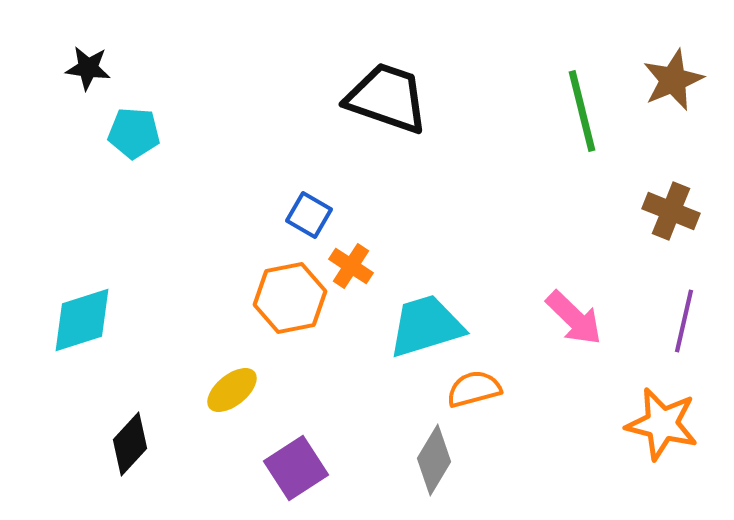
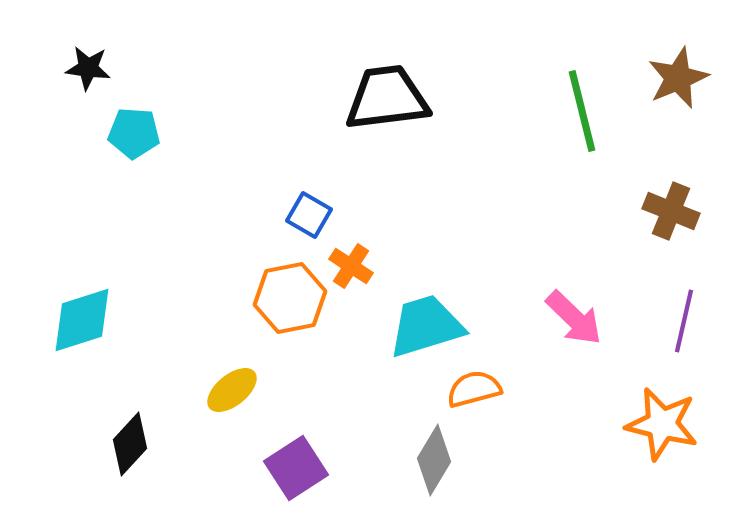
brown star: moved 5 px right, 2 px up
black trapezoid: rotated 26 degrees counterclockwise
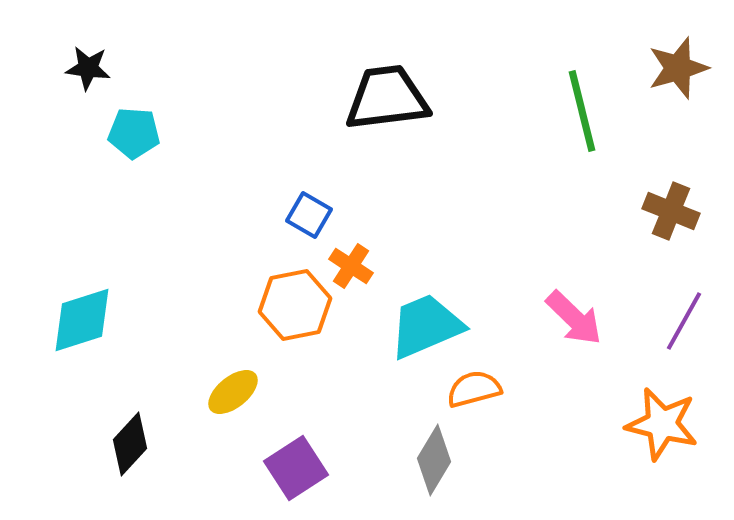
brown star: moved 10 px up; rotated 6 degrees clockwise
orange hexagon: moved 5 px right, 7 px down
purple line: rotated 16 degrees clockwise
cyan trapezoid: rotated 6 degrees counterclockwise
yellow ellipse: moved 1 px right, 2 px down
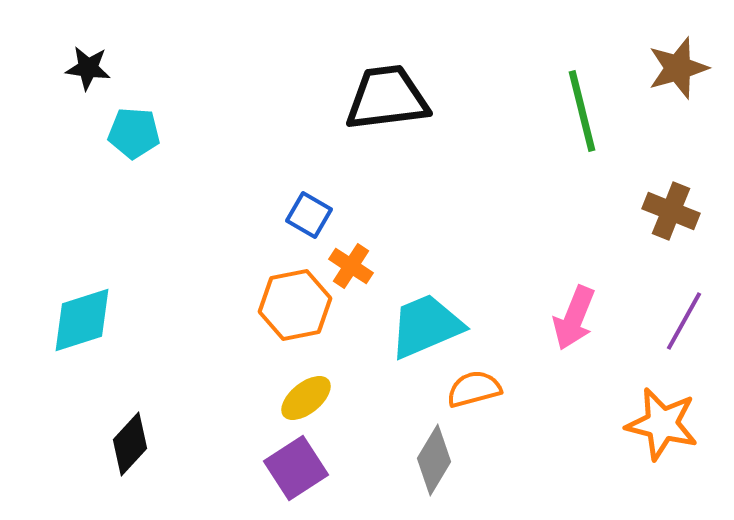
pink arrow: rotated 68 degrees clockwise
yellow ellipse: moved 73 px right, 6 px down
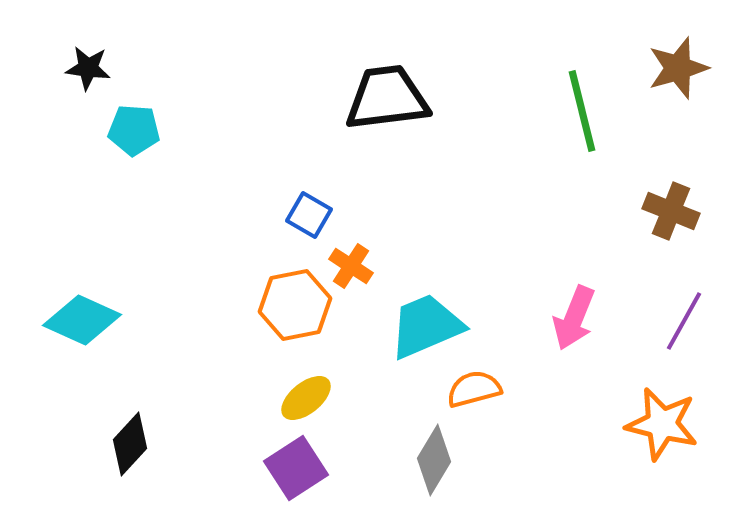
cyan pentagon: moved 3 px up
cyan diamond: rotated 42 degrees clockwise
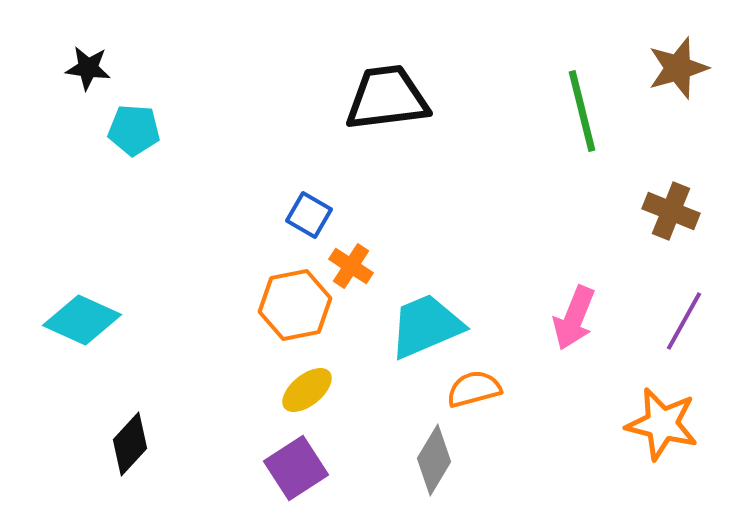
yellow ellipse: moved 1 px right, 8 px up
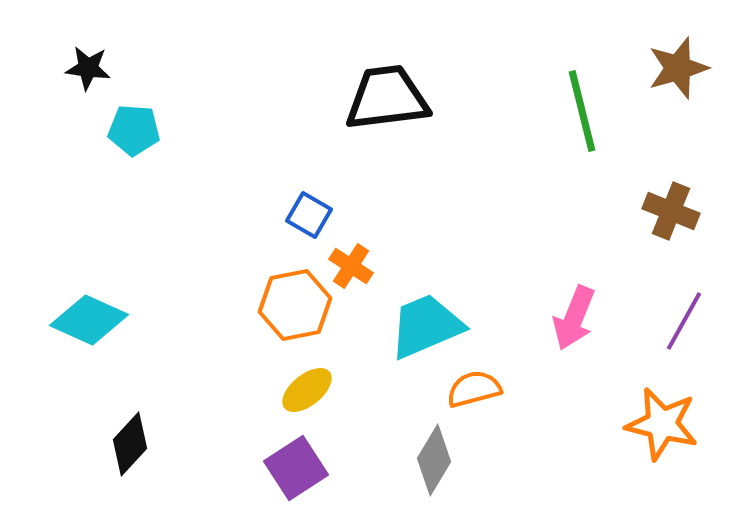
cyan diamond: moved 7 px right
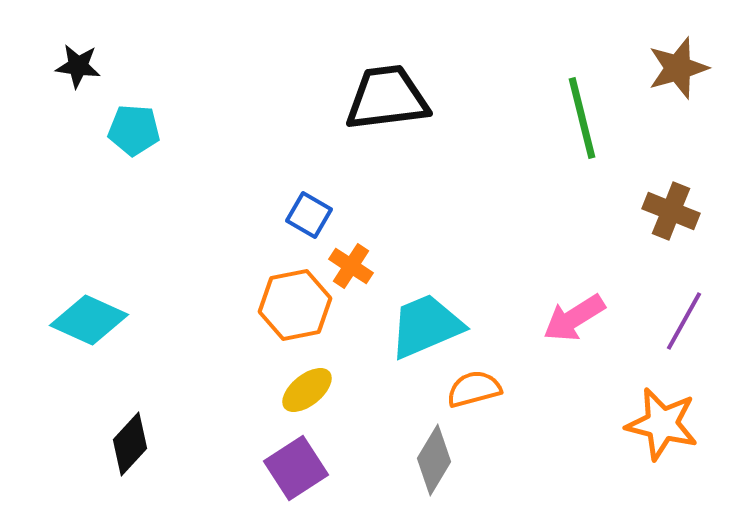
black star: moved 10 px left, 2 px up
green line: moved 7 px down
pink arrow: rotated 36 degrees clockwise
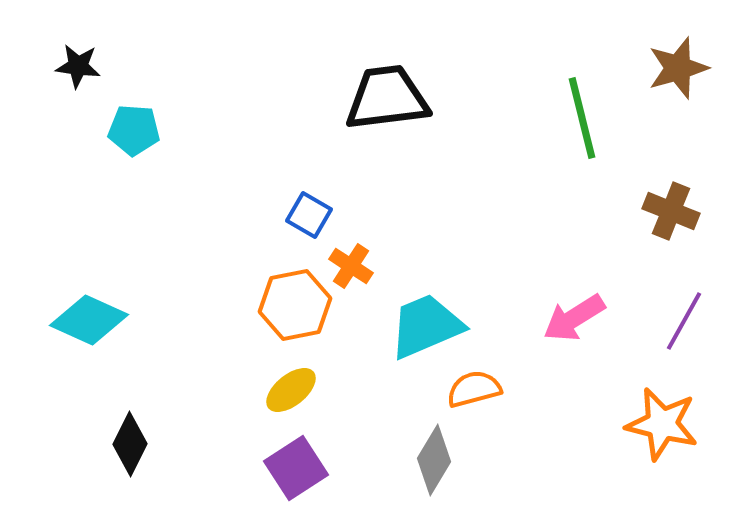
yellow ellipse: moved 16 px left
black diamond: rotated 16 degrees counterclockwise
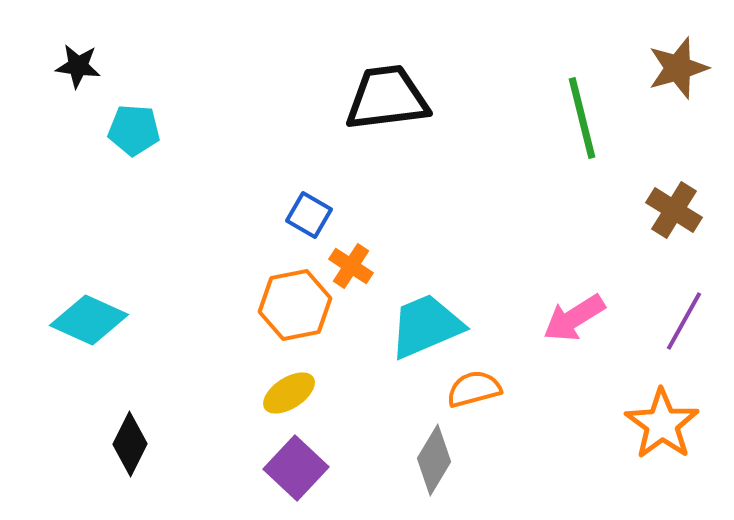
brown cross: moved 3 px right, 1 px up; rotated 10 degrees clockwise
yellow ellipse: moved 2 px left, 3 px down; rotated 6 degrees clockwise
orange star: rotated 22 degrees clockwise
purple square: rotated 14 degrees counterclockwise
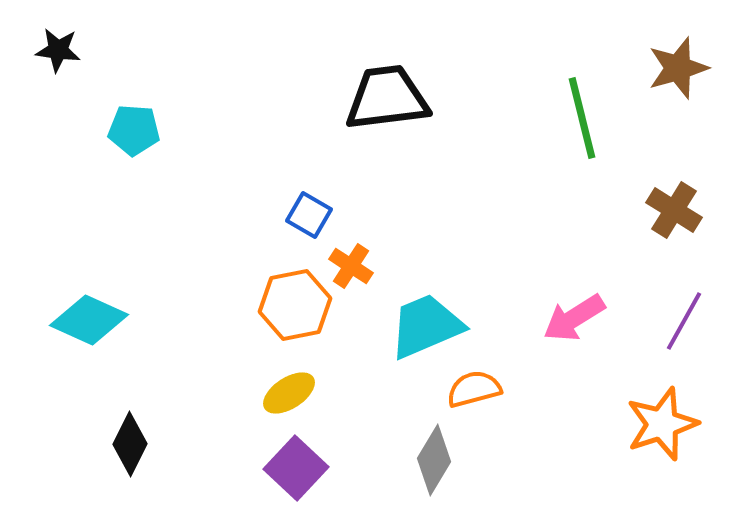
black star: moved 20 px left, 16 px up
orange star: rotated 18 degrees clockwise
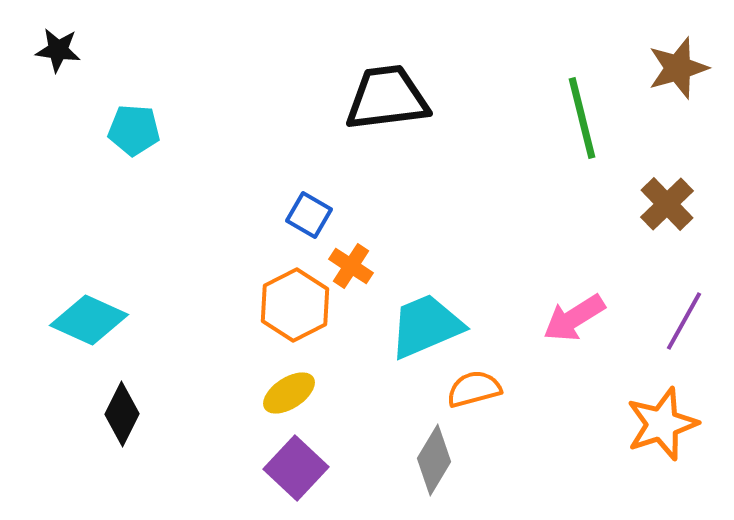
brown cross: moved 7 px left, 6 px up; rotated 14 degrees clockwise
orange hexagon: rotated 16 degrees counterclockwise
black diamond: moved 8 px left, 30 px up
